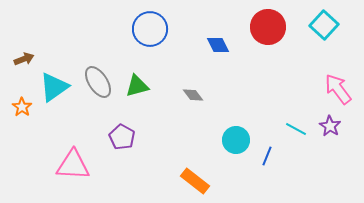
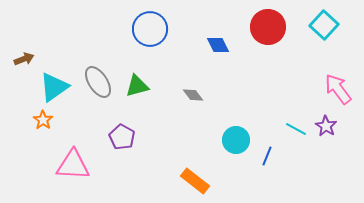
orange star: moved 21 px right, 13 px down
purple star: moved 4 px left
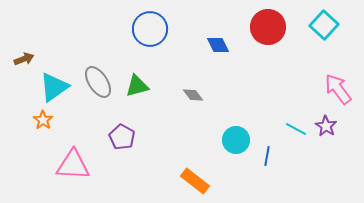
blue line: rotated 12 degrees counterclockwise
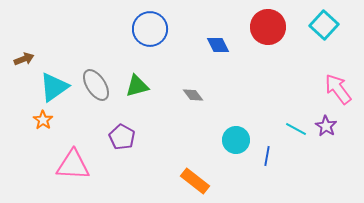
gray ellipse: moved 2 px left, 3 px down
